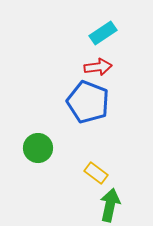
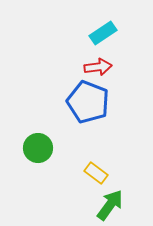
green arrow: rotated 24 degrees clockwise
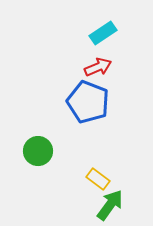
red arrow: rotated 16 degrees counterclockwise
green circle: moved 3 px down
yellow rectangle: moved 2 px right, 6 px down
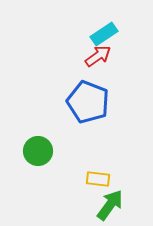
cyan rectangle: moved 1 px right, 1 px down
red arrow: moved 11 px up; rotated 12 degrees counterclockwise
yellow rectangle: rotated 30 degrees counterclockwise
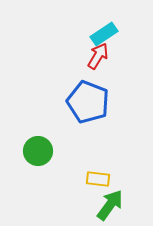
red arrow: rotated 24 degrees counterclockwise
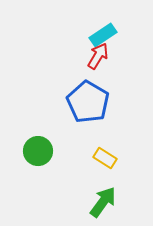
cyan rectangle: moved 1 px left, 1 px down
blue pentagon: rotated 9 degrees clockwise
yellow rectangle: moved 7 px right, 21 px up; rotated 25 degrees clockwise
green arrow: moved 7 px left, 3 px up
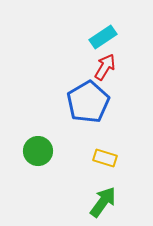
cyan rectangle: moved 2 px down
red arrow: moved 7 px right, 11 px down
blue pentagon: rotated 12 degrees clockwise
yellow rectangle: rotated 15 degrees counterclockwise
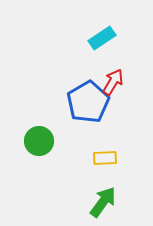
cyan rectangle: moved 1 px left, 1 px down
red arrow: moved 8 px right, 15 px down
green circle: moved 1 px right, 10 px up
yellow rectangle: rotated 20 degrees counterclockwise
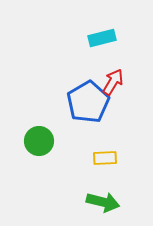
cyan rectangle: rotated 20 degrees clockwise
green arrow: rotated 68 degrees clockwise
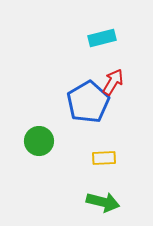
yellow rectangle: moved 1 px left
